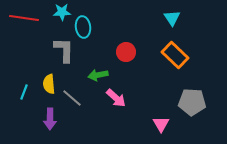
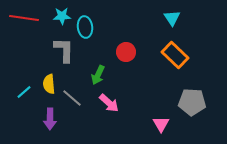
cyan star: moved 4 px down
cyan ellipse: moved 2 px right
green arrow: rotated 54 degrees counterclockwise
cyan line: rotated 28 degrees clockwise
pink arrow: moved 7 px left, 5 px down
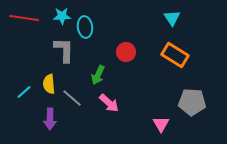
orange rectangle: rotated 12 degrees counterclockwise
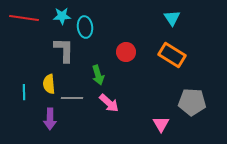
orange rectangle: moved 3 px left
green arrow: rotated 42 degrees counterclockwise
cyan line: rotated 49 degrees counterclockwise
gray line: rotated 40 degrees counterclockwise
